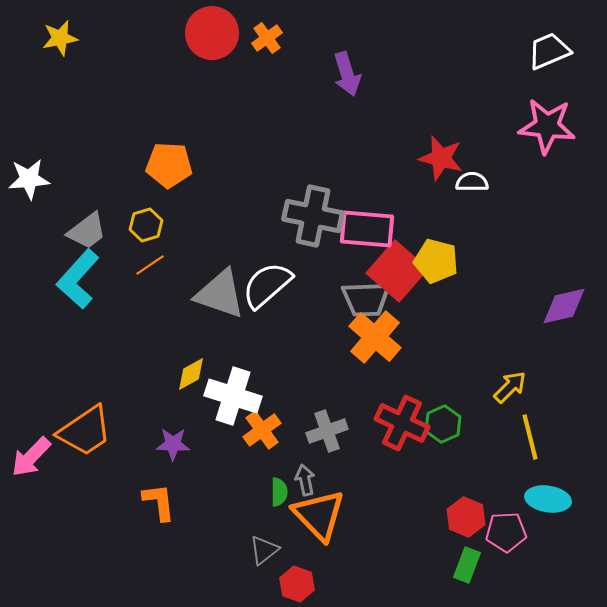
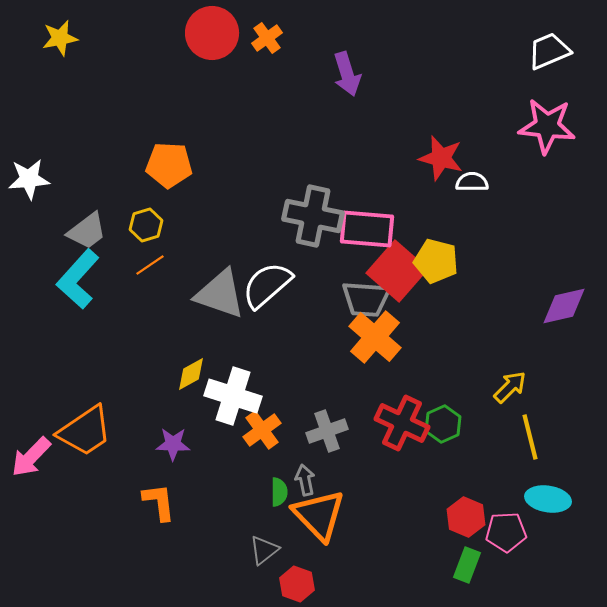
gray trapezoid at (366, 299): rotated 6 degrees clockwise
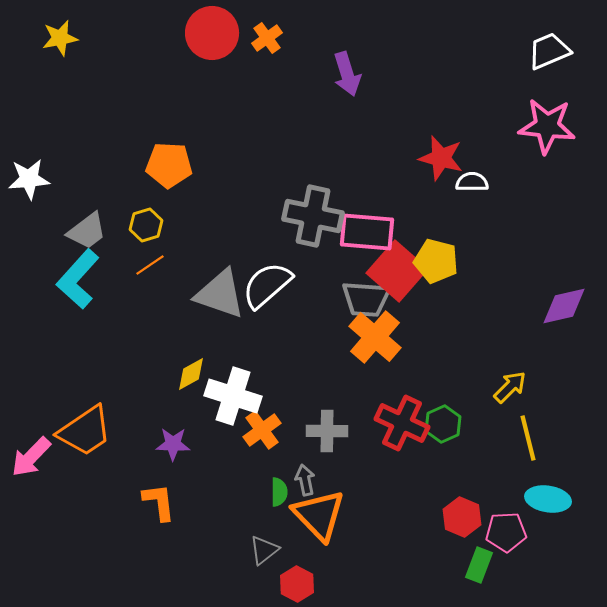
pink rectangle at (367, 229): moved 3 px down
gray cross at (327, 431): rotated 21 degrees clockwise
yellow line at (530, 437): moved 2 px left, 1 px down
red hexagon at (466, 517): moved 4 px left
green rectangle at (467, 565): moved 12 px right
red hexagon at (297, 584): rotated 8 degrees clockwise
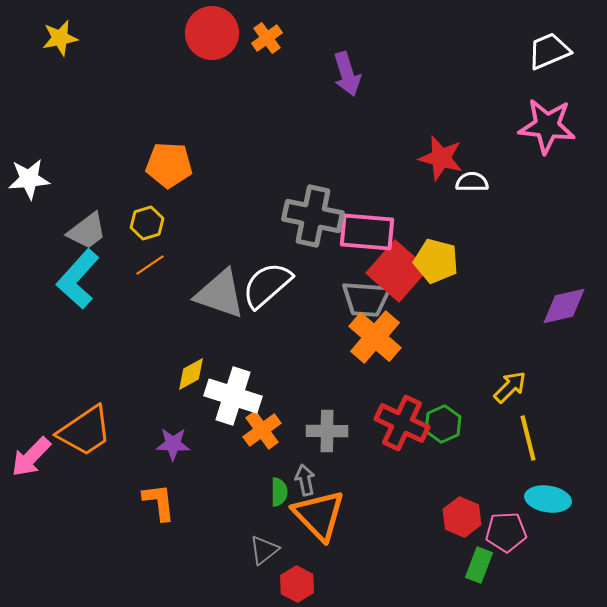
yellow hexagon at (146, 225): moved 1 px right, 2 px up
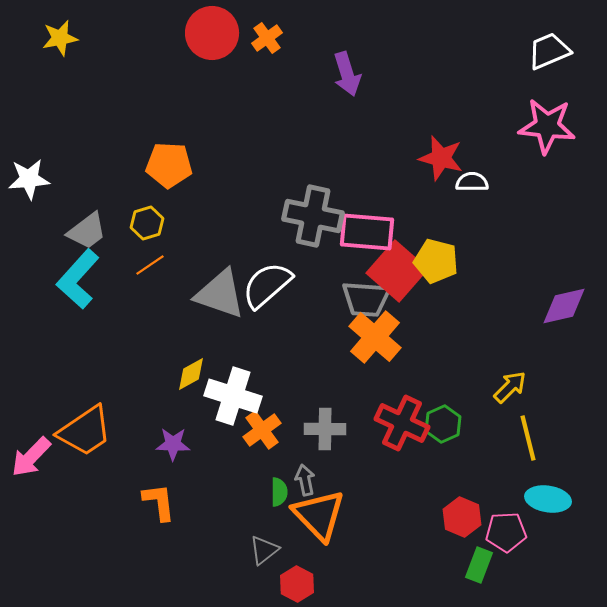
gray cross at (327, 431): moved 2 px left, 2 px up
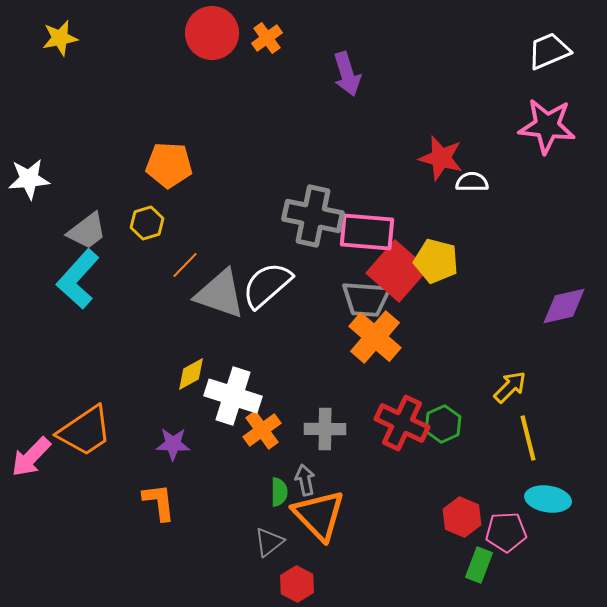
orange line at (150, 265): moved 35 px right; rotated 12 degrees counterclockwise
gray triangle at (264, 550): moved 5 px right, 8 px up
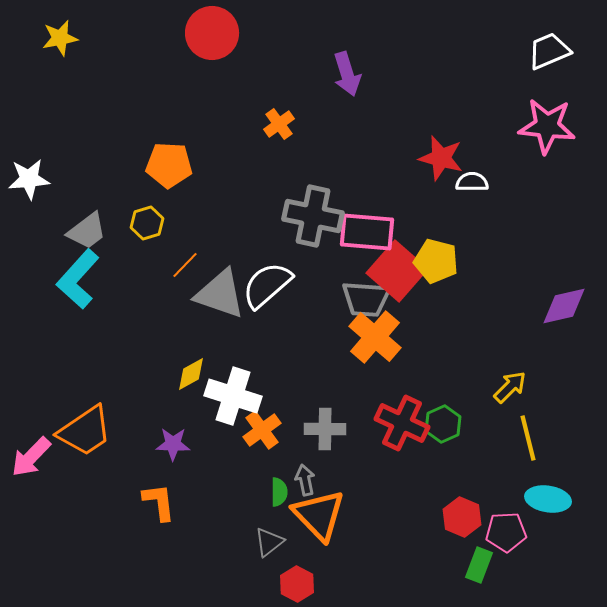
orange cross at (267, 38): moved 12 px right, 86 px down
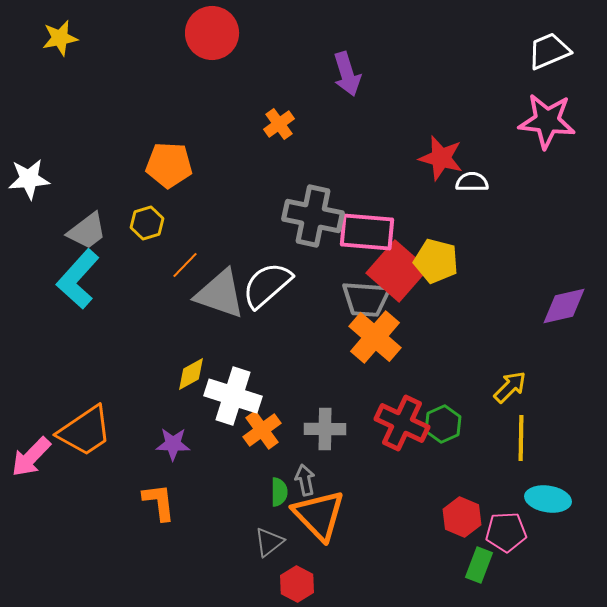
pink star at (547, 126): moved 5 px up
yellow line at (528, 438): moved 7 px left; rotated 15 degrees clockwise
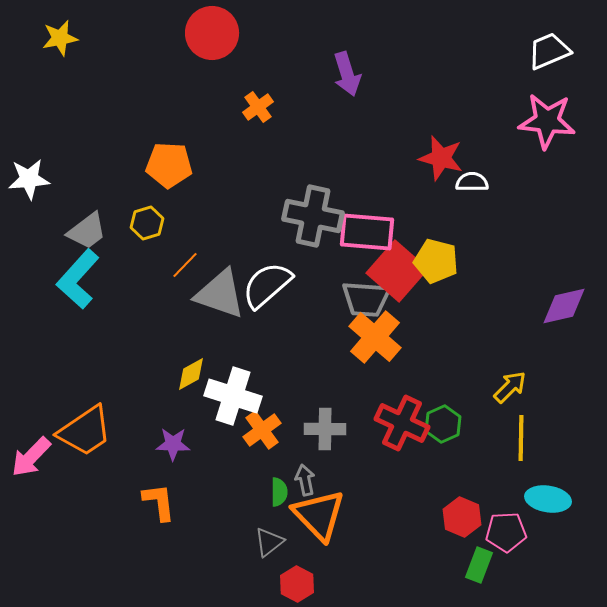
orange cross at (279, 124): moved 21 px left, 17 px up
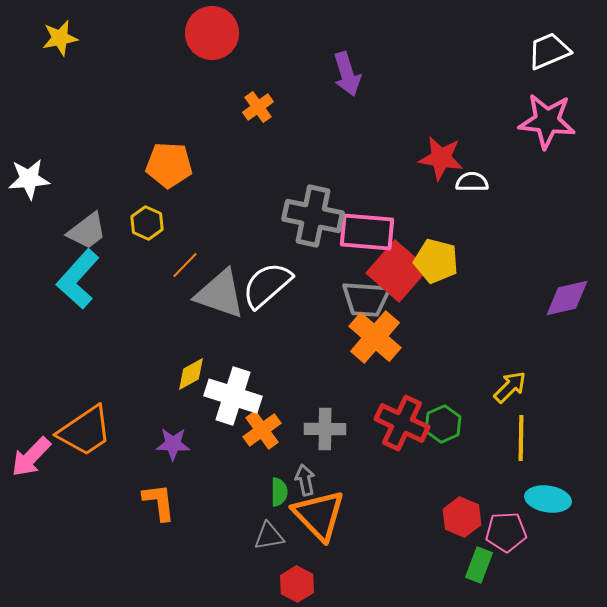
red star at (441, 158): rotated 6 degrees counterclockwise
yellow hexagon at (147, 223): rotated 20 degrees counterclockwise
purple diamond at (564, 306): moved 3 px right, 8 px up
gray triangle at (269, 542): moved 6 px up; rotated 28 degrees clockwise
